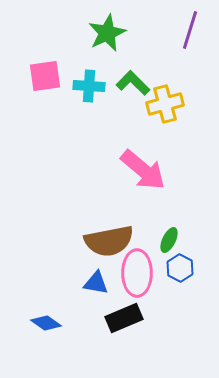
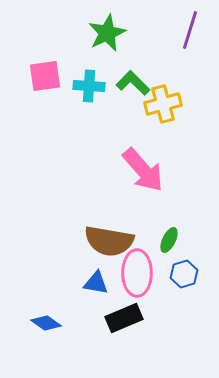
yellow cross: moved 2 px left
pink arrow: rotated 9 degrees clockwise
brown semicircle: rotated 21 degrees clockwise
blue hexagon: moved 4 px right, 6 px down; rotated 16 degrees clockwise
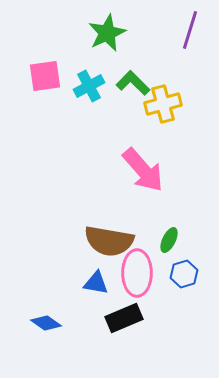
cyan cross: rotated 32 degrees counterclockwise
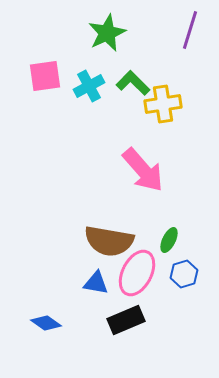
yellow cross: rotated 6 degrees clockwise
pink ellipse: rotated 27 degrees clockwise
black rectangle: moved 2 px right, 2 px down
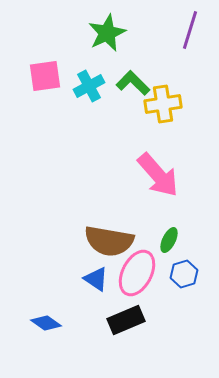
pink arrow: moved 15 px right, 5 px down
blue triangle: moved 4 px up; rotated 24 degrees clockwise
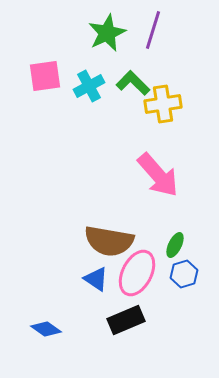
purple line: moved 37 px left
green ellipse: moved 6 px right, 5 px down
blue diamond: moved 6 px down
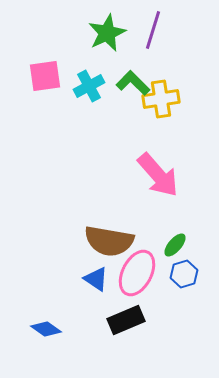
yellow cross: moved 2 px left, 5 px up
green ellipse: rotated 15 degrees clockwise
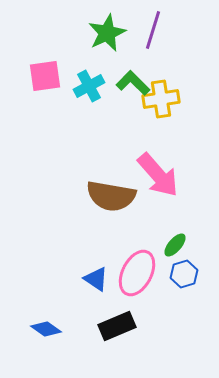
brown semicircle: moved 2 px right, 45 px up
black rectangle: moved 9 px left, 6 px down
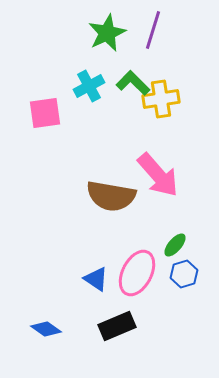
pink square: moved 37 px down
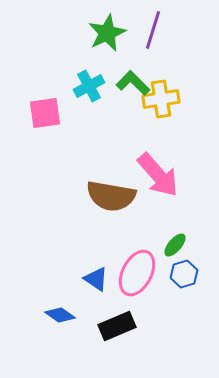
blue diamond: moved 14 px right, 14 px up
